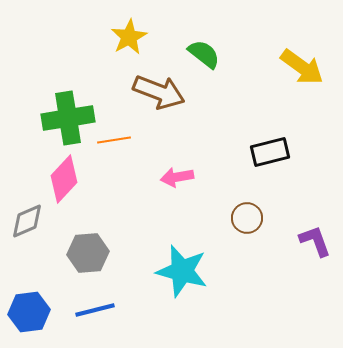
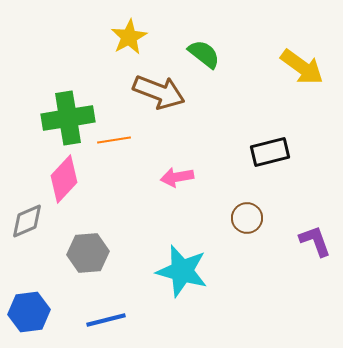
blue line: moved 11 px right, 10 px down
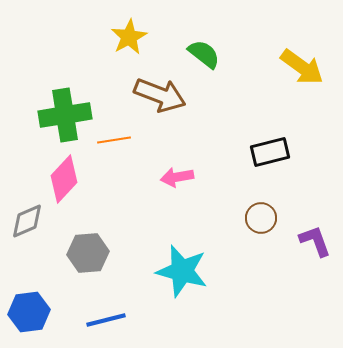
brown arrow: moved 1 px right, 3 px down
green cross: moved 3 px left, 3 px up
brown circle: moved 14 px right
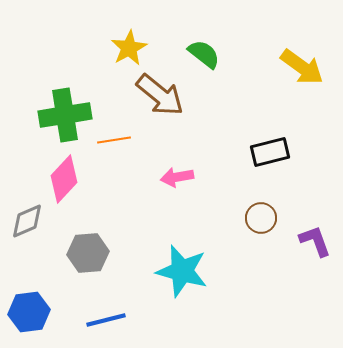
yellow star: moved 11 px down
brown arrow: rotated 18 degrees clockwise
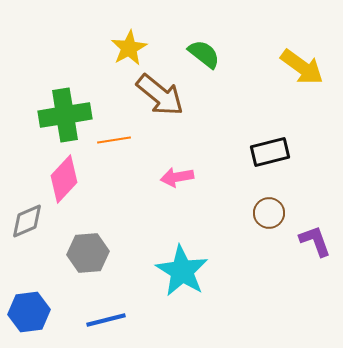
brown circle: moved 8 px right, 5 px up
cyan star: rotated 16 degrees clockwise
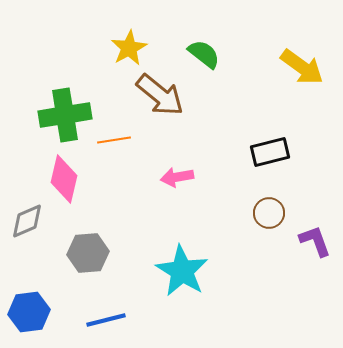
pink diamond: rotated 30 degrees counterclockwise
